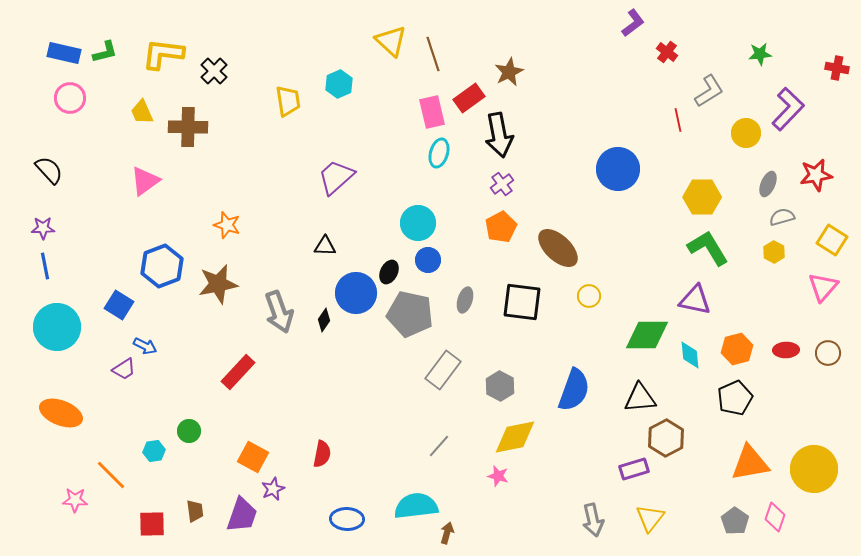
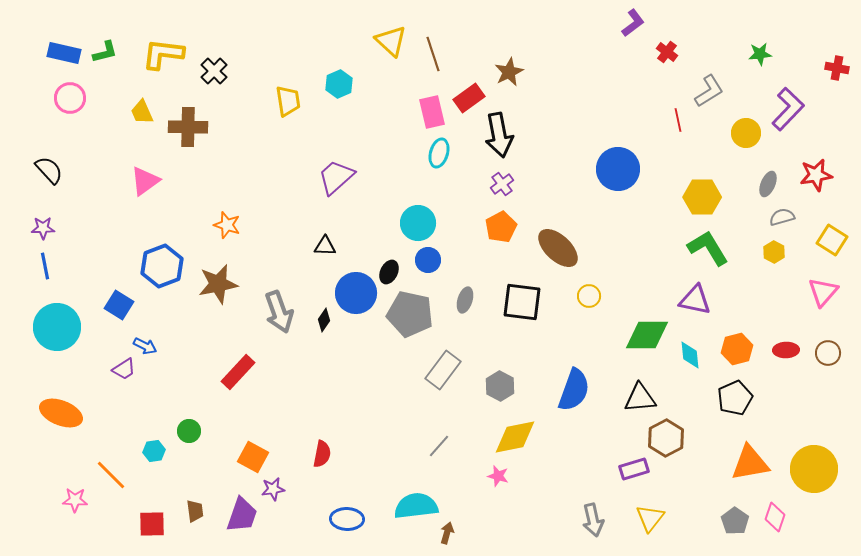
pink triangle at (823, 287): moved 5 px down
purple star at (273, 489): rotated 15 degrees clockwise
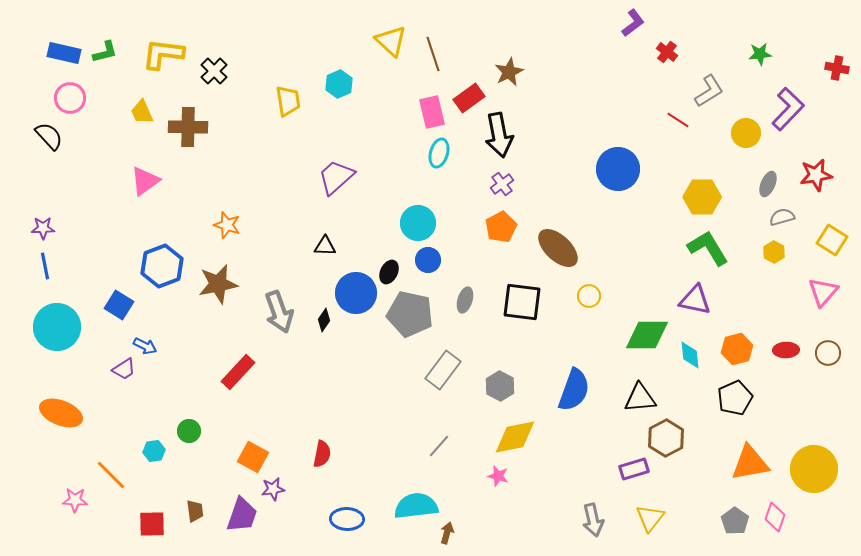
red line at (678, 120): rotated 45 degrees counterclockwise
black semicircle at (49, 170): moved 34 px up
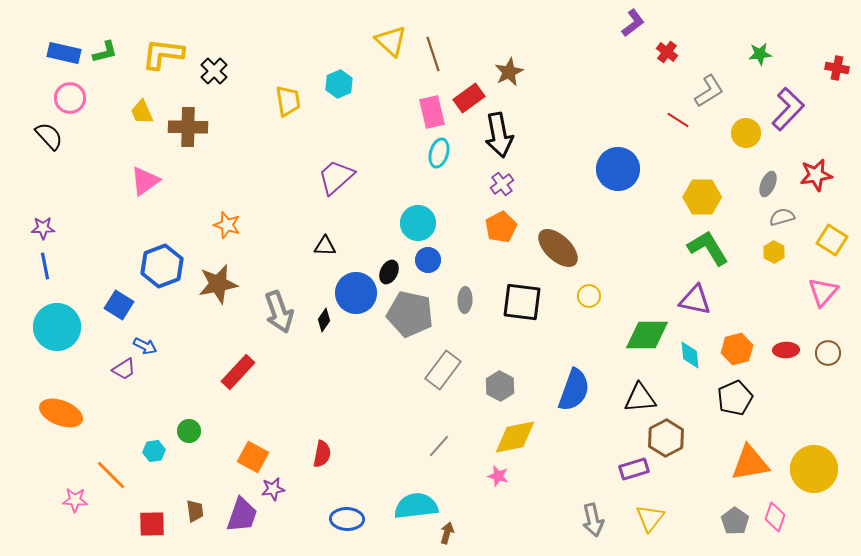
gray ellipse at (465, 300): rotated 15 degrees counterclockwise
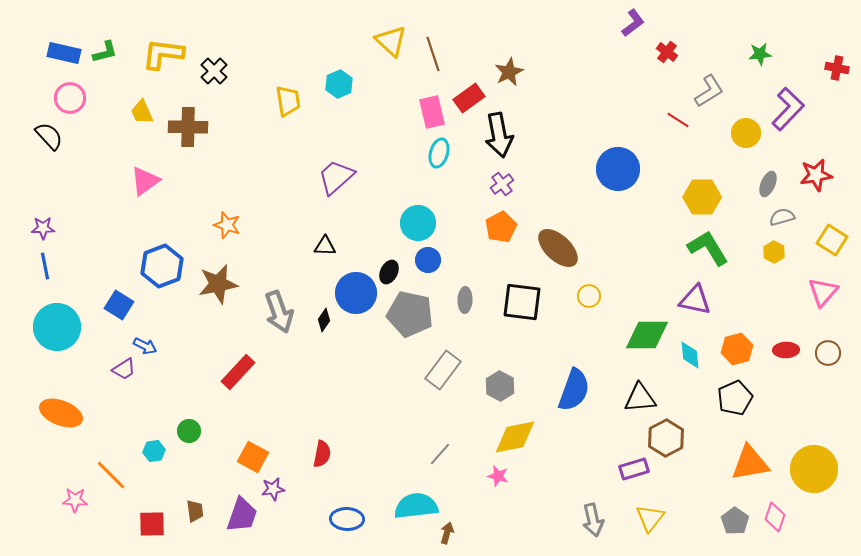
gray line at (439, 446): moved 1 px right, 8 px down
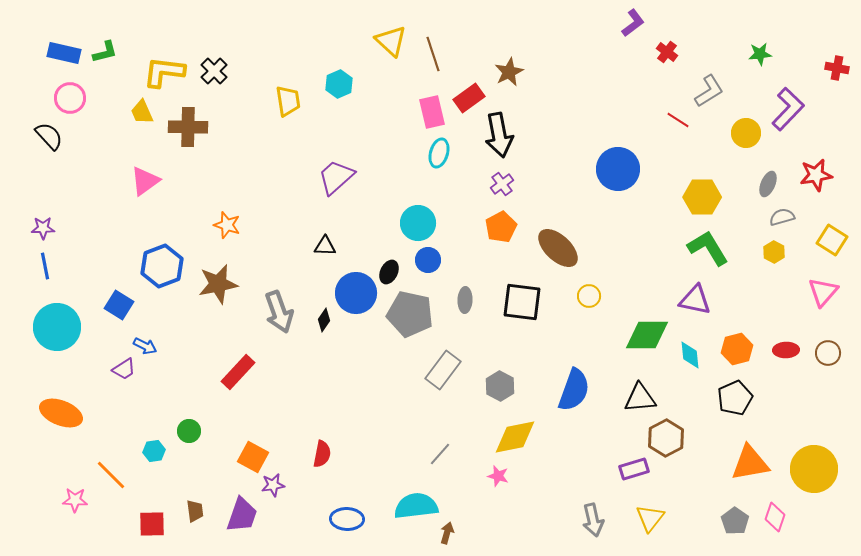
yellow L-shape at (163, 54): moved 1 px right, 18 px down
purple star at (273, 489): moved 4 px up
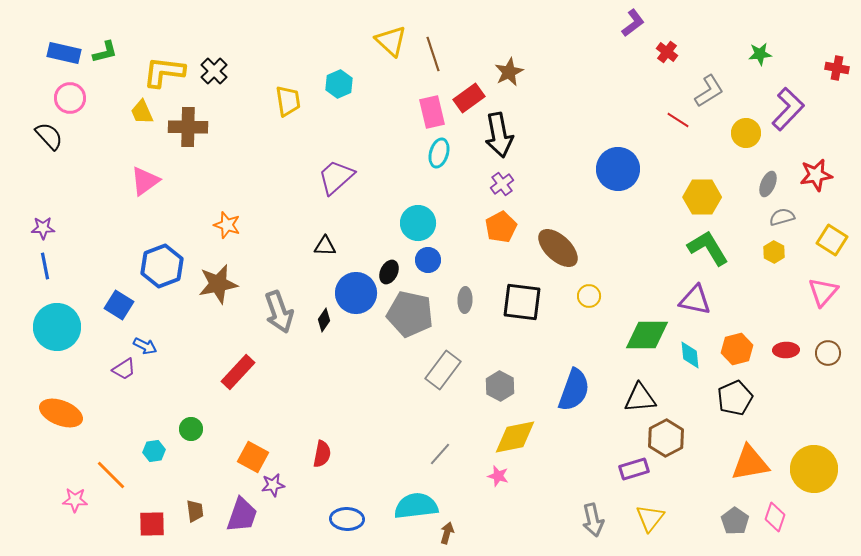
green circle at (189, 431): moved 2 px right, 2 px up
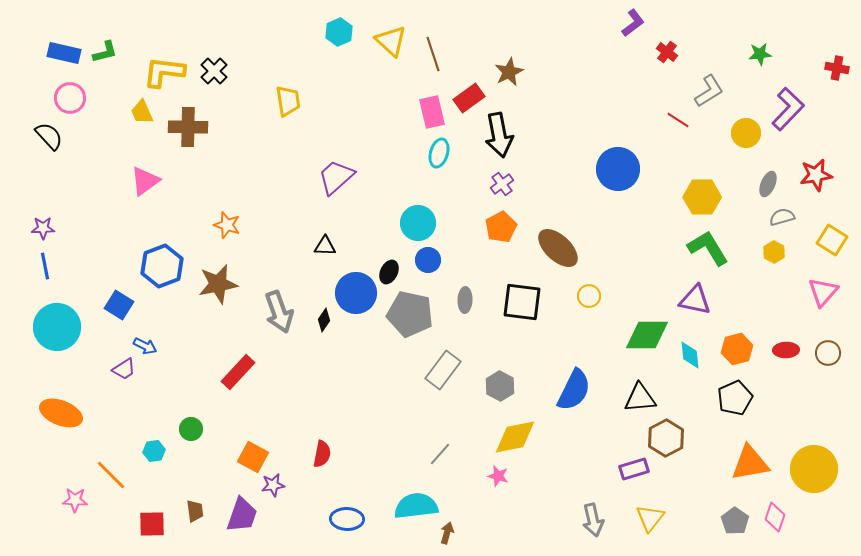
cyan hexagon at (339, 84): moved 52 px up
blue semicircle at (574, 390): rotated 6 degrees clockwise
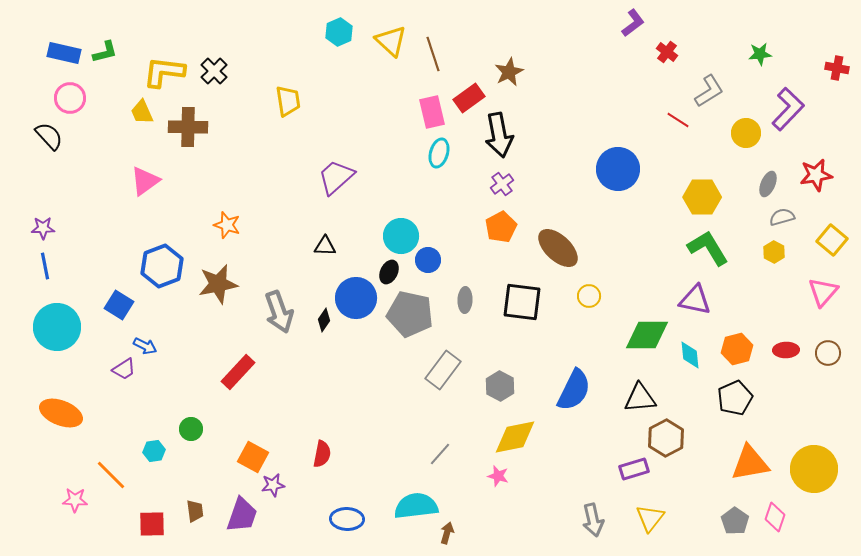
cyan circle at (418, 223): moved 17 px left, 13 px down
yellow square at (832, 240): rotated 8 degrees clockwise
blue circle at (356, 293): moved 5 px down
